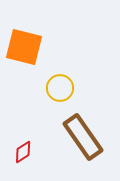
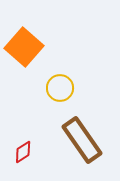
orange square: rotated 27 degrees clockwise
brown rectangle: moved 1 px left, 3 px down
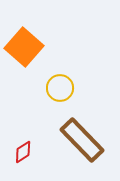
brown rectangle: rotated 9 degrees counterclockwise
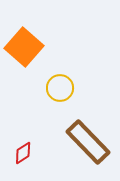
brown rectangle: moved 6 px right, 2 px down
red diamond: moved 1 px down
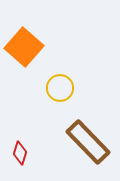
red diamond: moved 3 px left; rotated 40 degrees counterclockwise
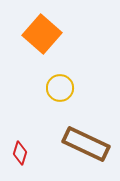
orange square: moved 18 px right, 13 px up
brown rectangle: moved 2 px left, 2 px down; rotated 21 degrees counterclockwise
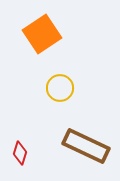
orange square: rotated 15 degrees clockwise
brown rectangle: moved 2 px down
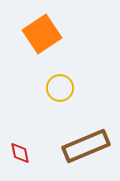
brown rectangle: rotated 48 degrees counterclockwise
red diamond: rotated 30 degrees counterclockwise
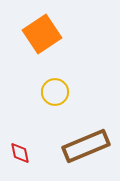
yellow circle: moved 5 px left, 4 px down
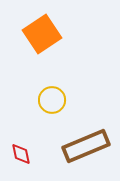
yellow circle: moved 3 px left, 8 px down
red diamond: moved 1 px right, 1 px down
